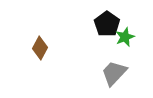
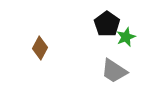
green star: moved 1 px right
gray trapezoid: moved 2 px up; rotated 100 degrees counterclockwise
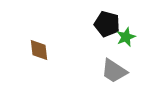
black pentagon: rotated 20 degrees counterclockwise
brown diamond: moved 1 px left, 2 px down; rotated 35 degrees counterclockwise
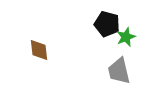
gray trapezoid: moved 5 px right; rotated 44 degrees clockwise
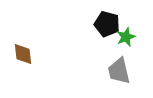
brown diamond: moved 16 px left, 4 px down
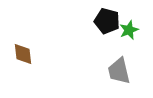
black pentagon: moved 3 px up
green star: moved 3 px right, 7 px up
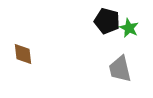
green star: moved 2 px up; rotated 24 degrees counterclockwise
gray trapezoid: moved 1 px right, 2 px up
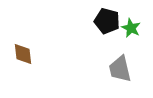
green star: moved 2 px right
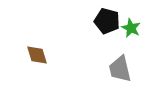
brown diamond: moved 14 px right, 1 px down; rotated 10 degrees counterclockwise
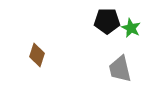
black pentagon: rotated 15 degrees counterclockwise
brown diamond: rotated 35 degrees clockwise
